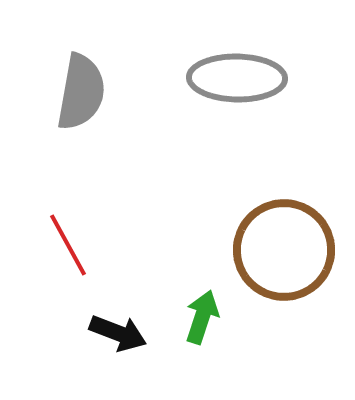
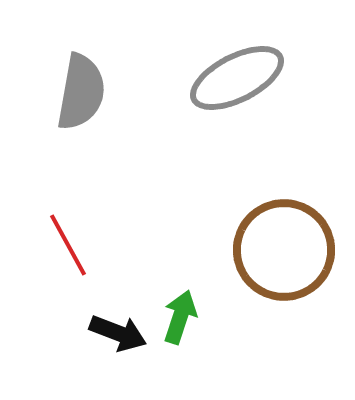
gray ellipse: rotated 28 degrees counterclockwise
green arrow: moved 22 px left
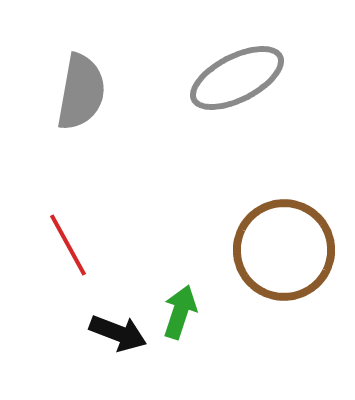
green arrow: moved 5 px up
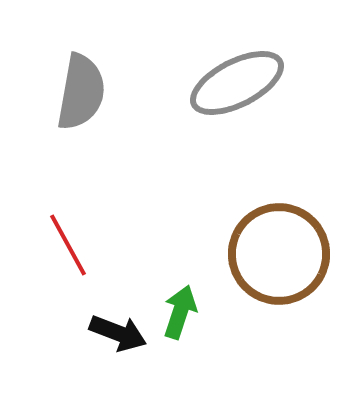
gray ellipse: moved 5 px down
brown circle: moved 5 px left, 4 px down
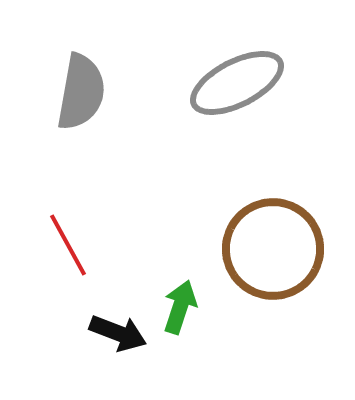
brown circle: moved 6 px left, 5 px up
green arrow: moved 5 px up
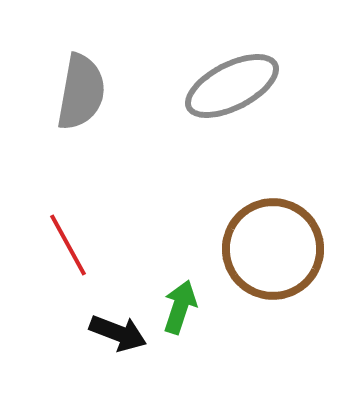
gray ellipse: moved 5 px left, 3 px down
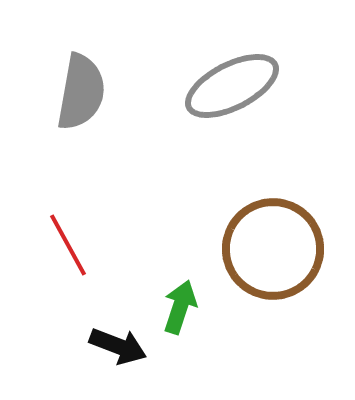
black arrow: moved 13 px down
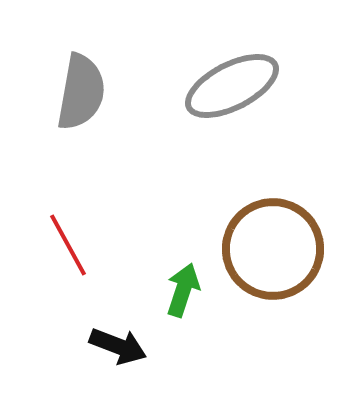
green arrow: moved 3 px right, 17 px up
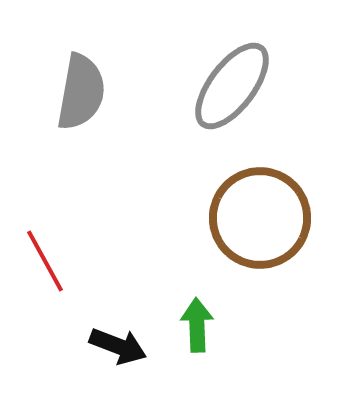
gray ellipse: rotated 26 degrees counterclockwise
red line: moved 23 px left, 16 px down
brown circle: moved 13 px left, 31 px up
green arrow: moved 14 px right, 35 px down; rotated 20 degrees counterclockwise
